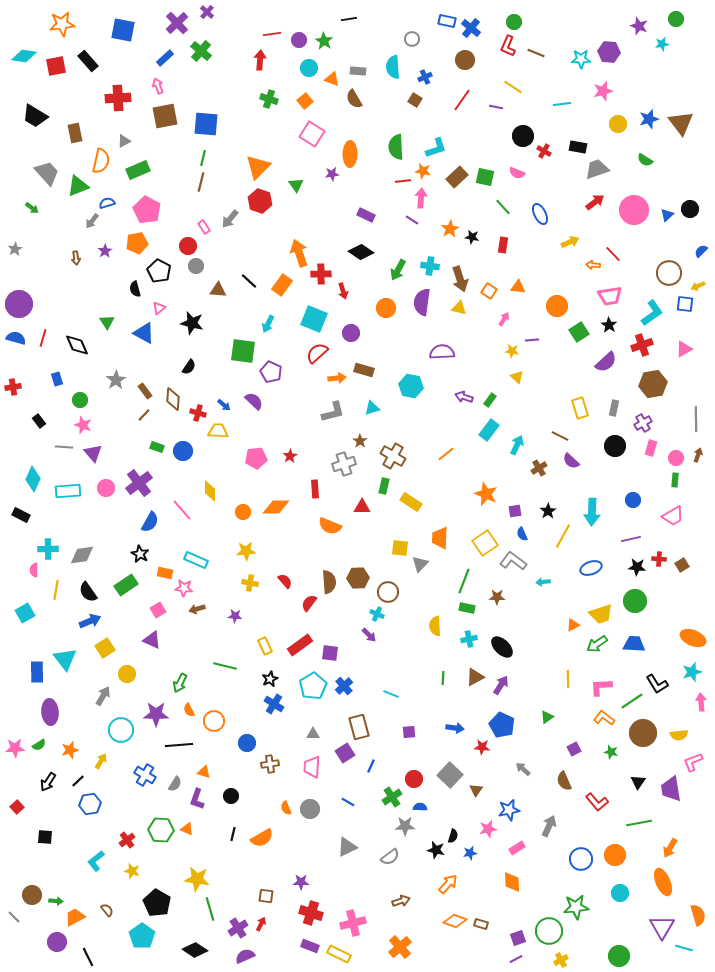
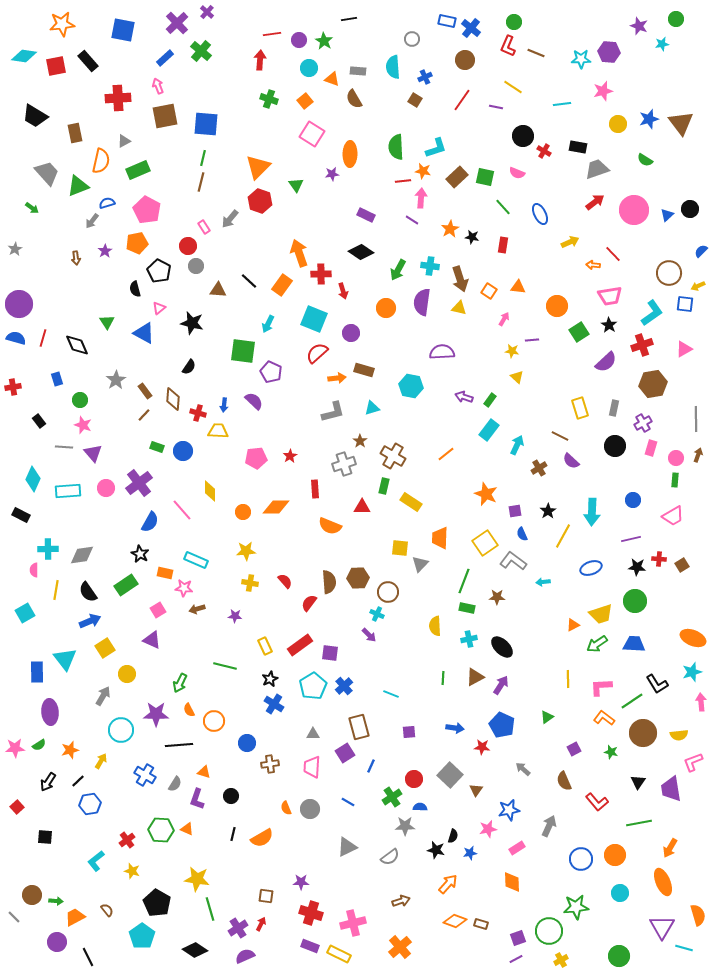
blue arrow at (224, 405): rotated 56 degrees clockwise
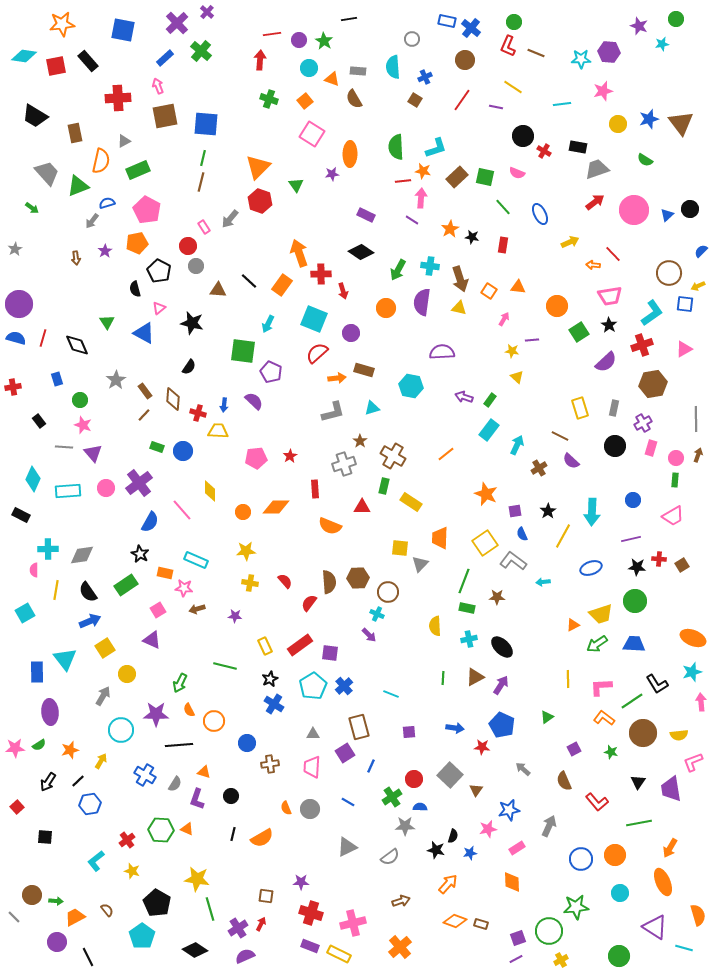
purple triangle at (662, 927): moved 7 px left; rotated 28 degrees counterclockwise
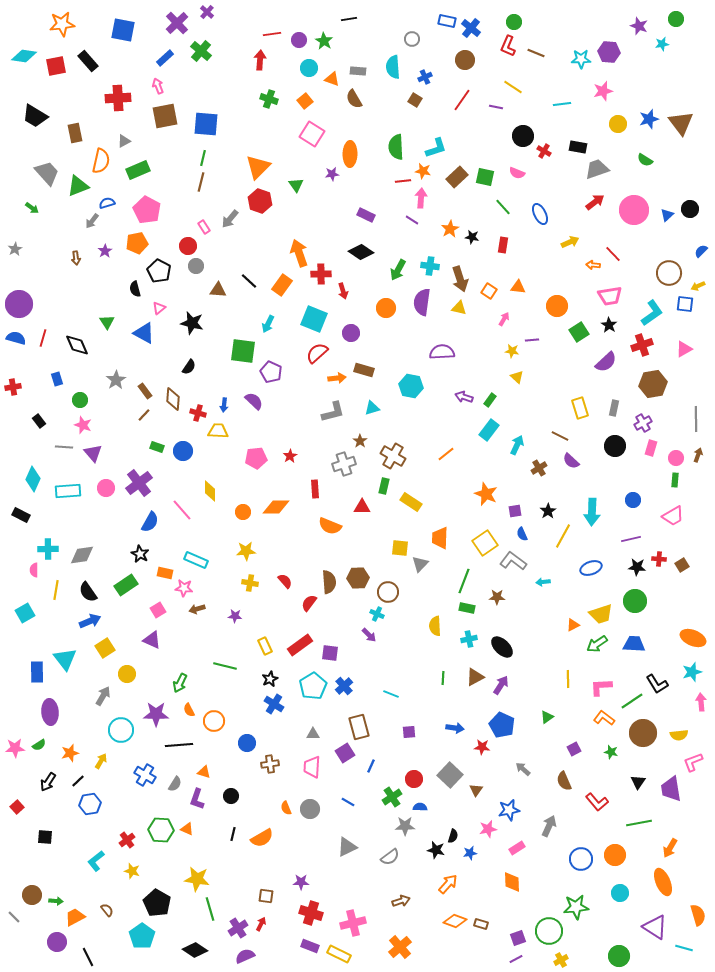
orange star at (70, 750): moved 3 px down
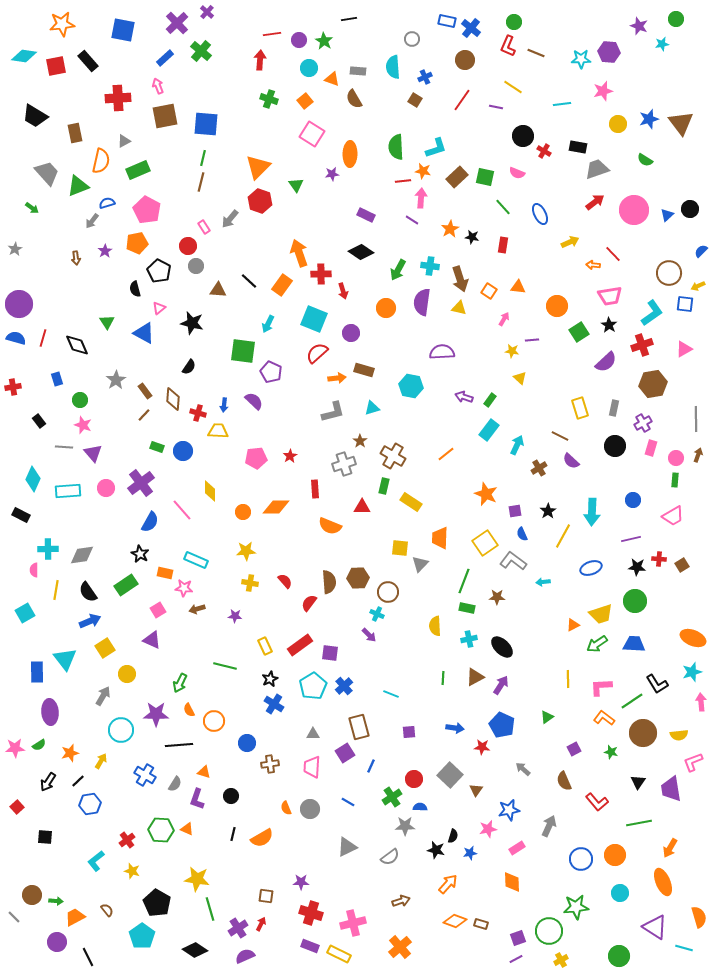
yellow triangle at (517, 377): moved 3 px right, 1 px down
purple cross at (139, 483): moved 2 px right
orange semicircle at (698, 915): moved 1 px right, 2 px down
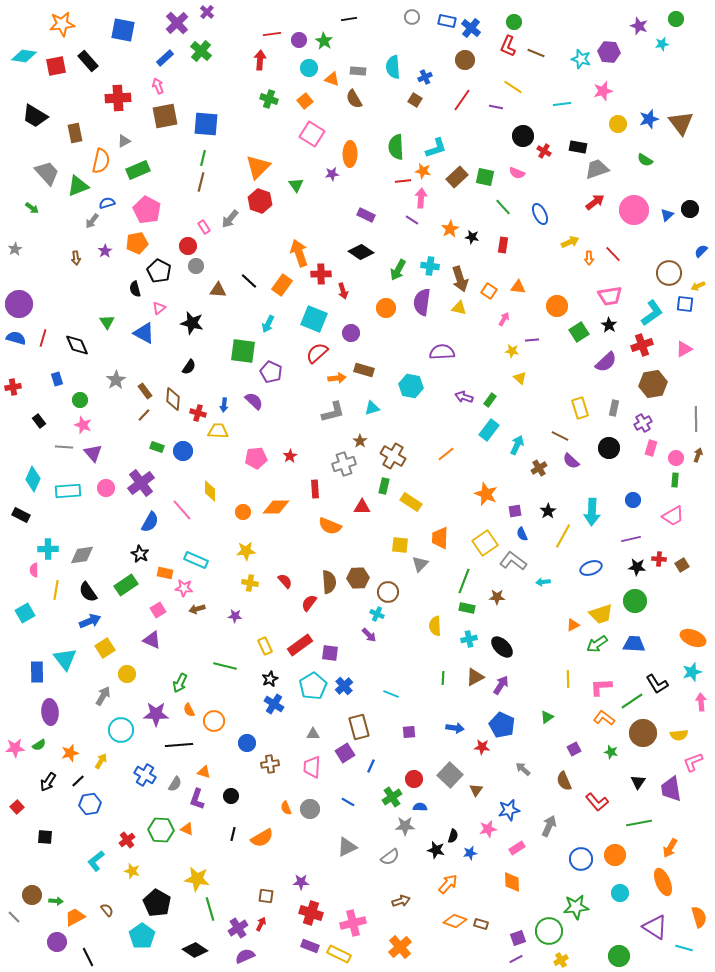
gray circle at (412, 39): moved 22 px up
cyan star at (581, 59): rotated 18 degrees clockwise
orange arrow at (593, 265): moved 4 px left, 7 px up; rotated 96 degrees counterclockwise
black circle at (615, 446): moved 6 px left, 2 px down
yellow square at (400, 548): moved 3 px up
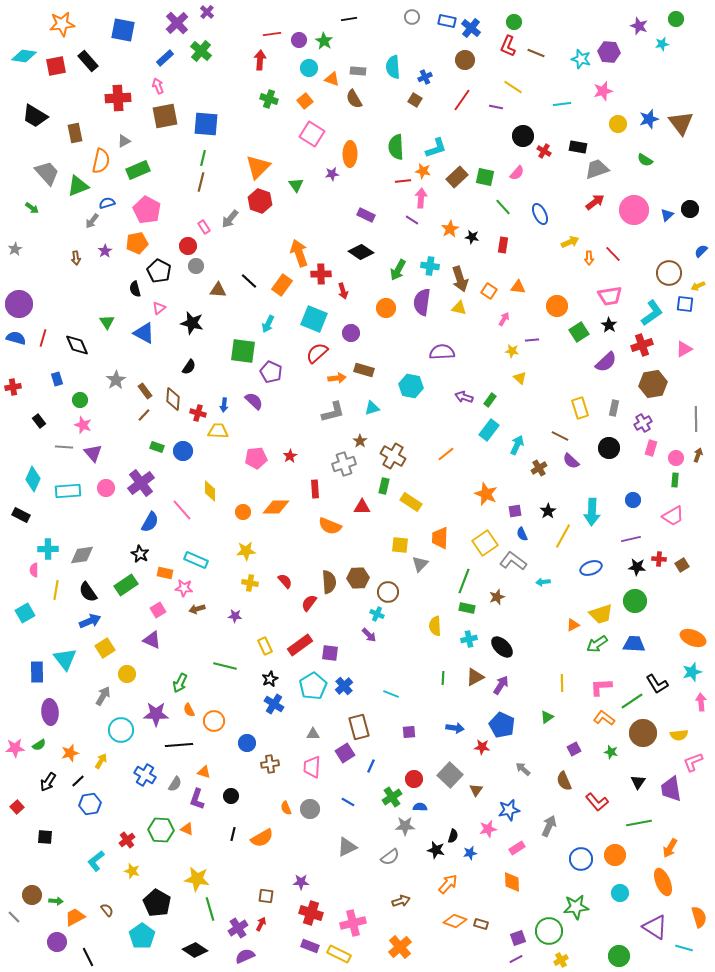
pink semicircle at (517, 173): rotated 70 degrees counterclockwise
brown star at (497, 597): rotated 21 degrees counterclockwise
yellow line at (568, 679): moved 6 px left, 4 px down
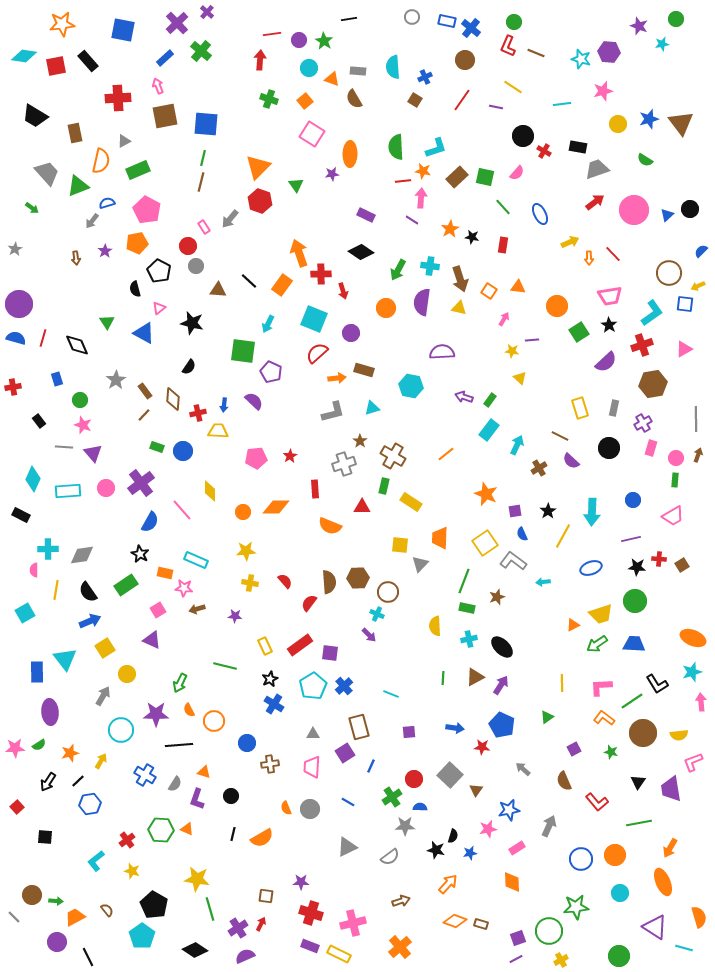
red cross at (198, 413): rotated 28 degrees counterclockwise
black pentagon at (157, 903): moved 3 px left, 2 px down
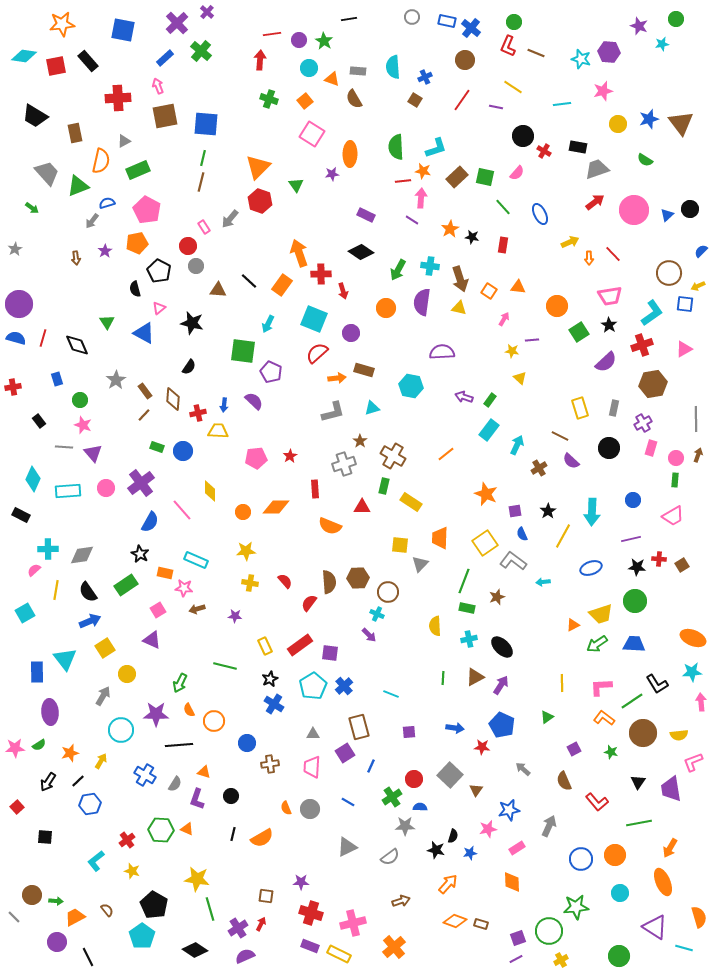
pink semicircle at (34, 570): rotated 48 degrees clockwise
cyan star at (692, 672): rotated 12 degrees clockwise
orange cross at (400, 947): moved 6 px left
